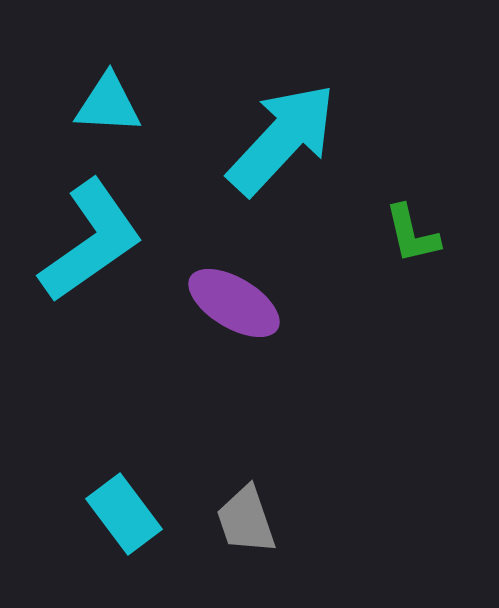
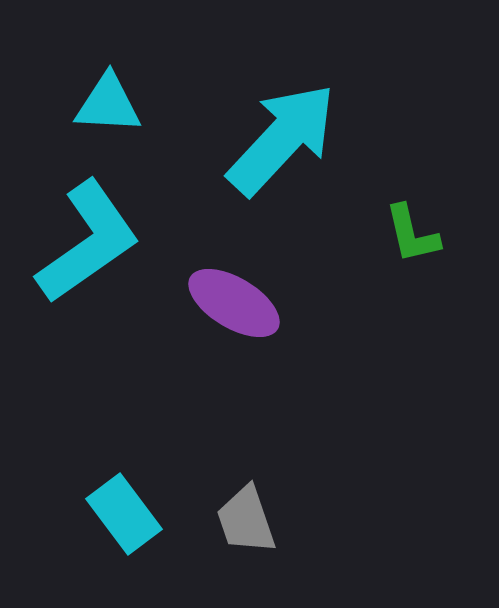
cyan L-shape: moved 3 px left, 1 px down
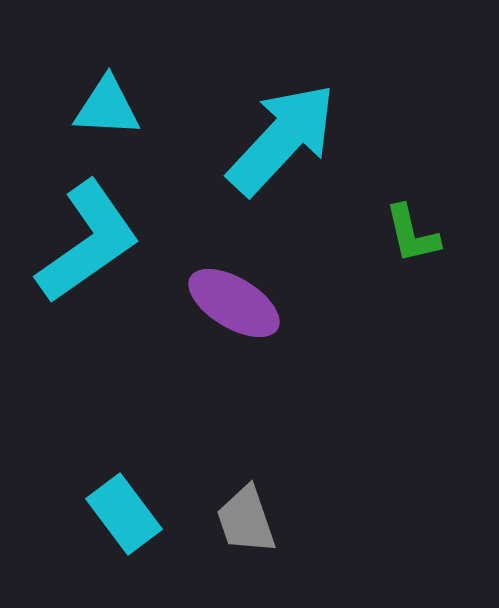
cyan triangle: moved 1 px left, 3 px down
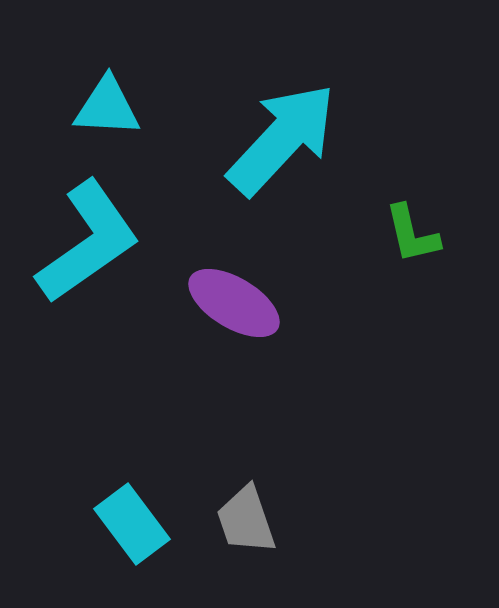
cyan rectangle: moved 8 px right, 10 px down
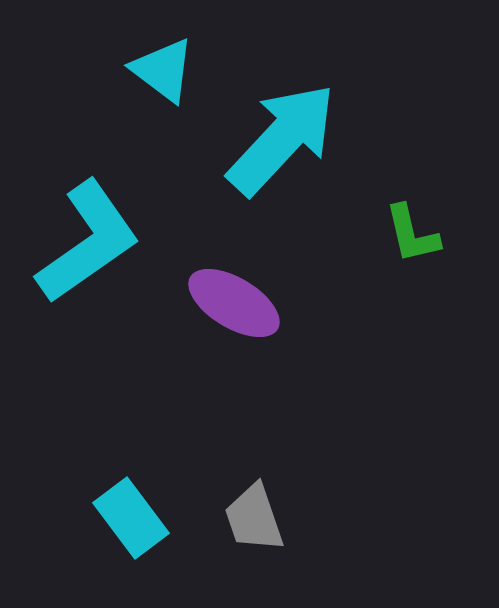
cyan triangle: moved 56 px right, 37 px up; rotated 34 degrees clockwise
gray trapezoid: moved 8 px right, 2 px up
cyan rectangle: moved 1 px left, 6 px up
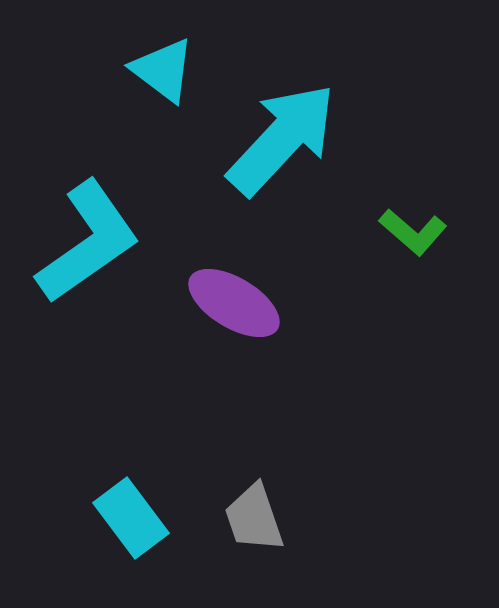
green L-shape: moved 1 px right, 2 px up; rotated 36 degrees counterclockwise
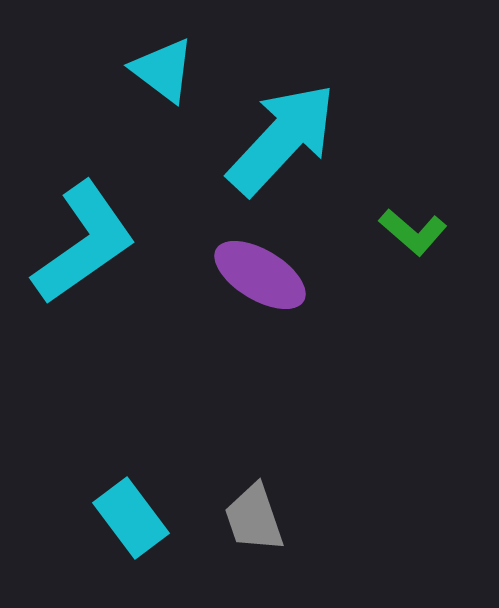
cyan L-shape: moved 4 px left, 1 px down
purple ellipse: moved 26 px right, 28 px up
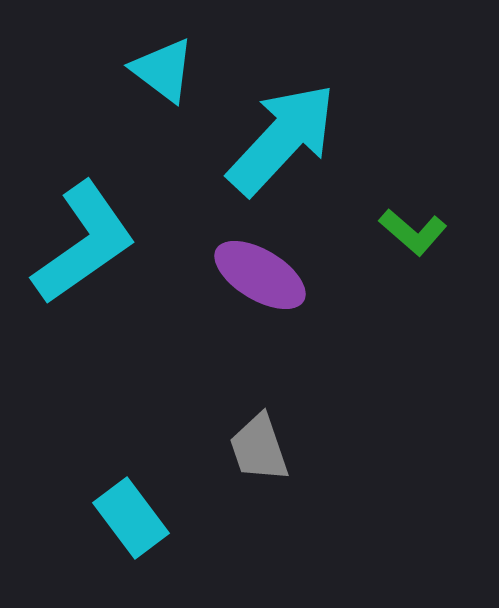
gray trapezoid: moved 5 px right, 70 px up
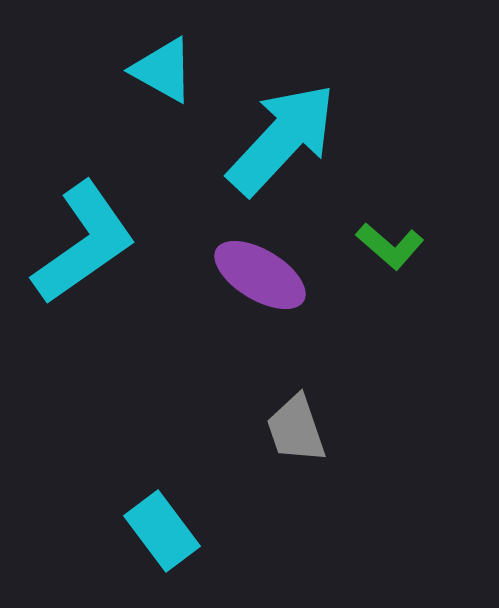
cyan triangle: rotated 8 degrees counterclockwise
green L-shape: moved 23 px left, 14 px down
gray trapezoid: moved 37 px right, 19 px up
cyan rectangle: moved 31 px right, 13 px down
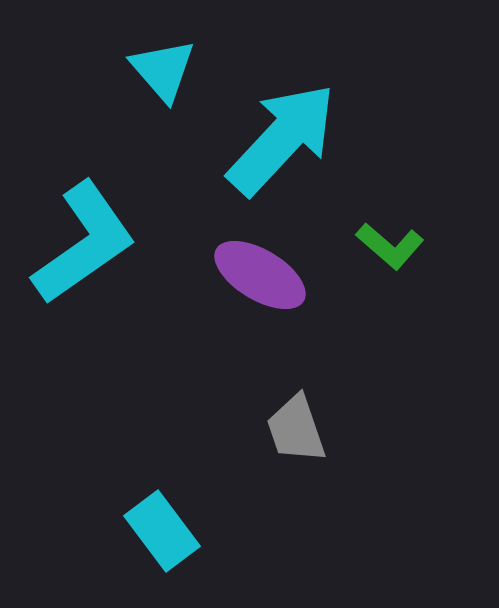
cyan triangle: rotated 20 degrees clockwise
